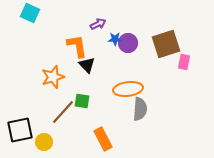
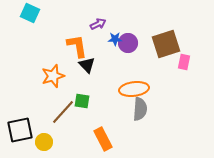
orange star: moved 1 px up
orange ellipse: moved 6 px right
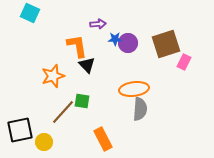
purple arrow: rotated 21 degrees clockwise
pink rectangle: rotated 14 degrees clockwise
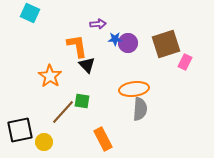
pink rectangle: moved 1 px right
orange star: moved 3 px left; rotated 20 degrees counterclockwise
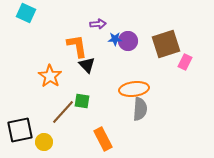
cyan square: moved 4 px left
purple circle: moved 2 px up
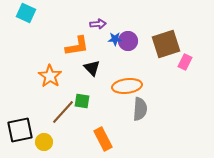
orange L-shape: rotated 90 degrees clockwise
black triangle: moved 5 px right, 3 px down
orange ellipse: moved 7 px left, 3 px up
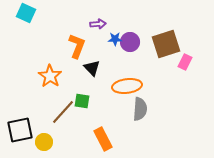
purple circle: moved 2 px right, 1 px down
orange L-shape: rotated 60 degrees counterclockwise
